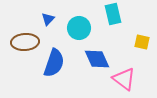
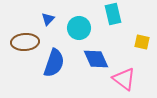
blue diamond: moved 1 px left
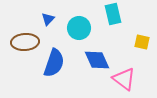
blue diamond: moved 1 px right, 1 px down
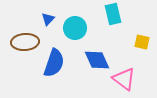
cyan circle: moved 4 px left
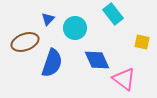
cyan rectangle: rotated 25 degrees counterclockwise
brown ellipse: rotated 16 degrees counterclockwise
blue semicircle: moved 2 px left
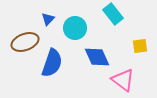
yellow square: moved 2 px left, 4 px down; rotated 21 degrees counterclockwise
blue diamond: moved 3 px up
pink triangle: moved 1 px left, 1 px down
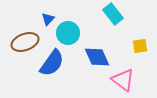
cyan circle: moved 7 px left, 5 px down
blue semicircle: rotated 16 degrees clockwise
